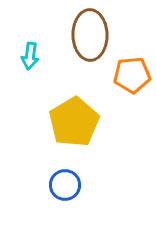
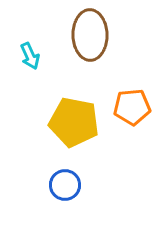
cyan arrow: rotated 32 degrees counterclockwise
orange pentagon: moved 32 px down
yellow pentagon: rotated 30 degrees counterclockwise
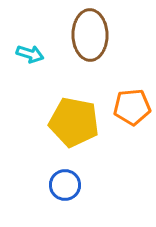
cyan arrow: moved 2 px up; rotated 48 degrees counterclockwise
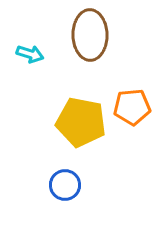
yellow pentagon: moved 7 px right
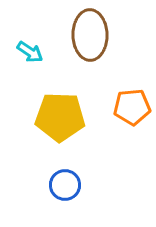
cyan arrow: moved 2 px up; rotated 16 degrees clockwise
yellow pentagon: moved 21 px left, 5 px up; rotated 9 degrees counterclockwise
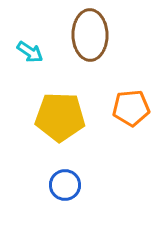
orange pentagon: moved 1 px left, 1 px down
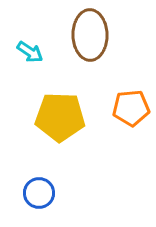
blue circle: moved 26 px left, 8 px down
